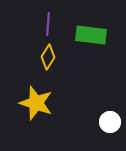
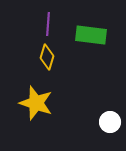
yellow diamond: moved 1 px left; rotated 15 degrees counterclockwise
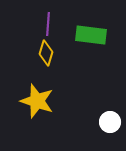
yellow diamond: moved 1 px left, 4 px up
yellow star: moved 1 px right, 2 px up
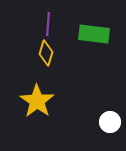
green rectangle: moved 3 px right, 1 px up
yellow star: rotated 16 degrees clockwise
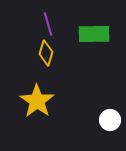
purple line: rotated 20 degrees counterclockwise
green rectangle: rotated 8 degrees counterclockwise
white circle: moved 2 px up
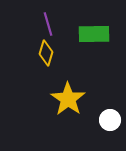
yellow star: moved 31 px right, 2 px up
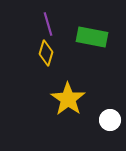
green rectangle: moved 2 px left, 3 px down; rotated 12 degrees clockwise
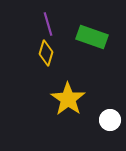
green rectangle: rotated 8 degrees clockwise
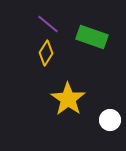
purple line: rotated 35 degrees counterclockwise
yellow diamond: rotated 15 degrees clockwise
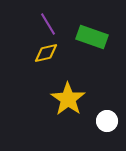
purple line: rotated 20 degrees clockwise
yellow diamond: rotated 45 degrees clockwise
white circle: moved 3 px left, 1 px down
